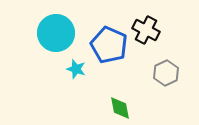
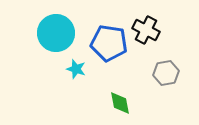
blue pentagon: moved 2 px up; rotated 15 degrees counterclockwise
gray hexagon: rotated 15 degrees clockwise
green diamond: moved 5 px up
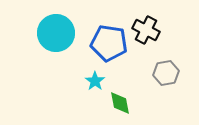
cyan star: moved 19 px right, 12 px down; rotated 18 degrees clockwise
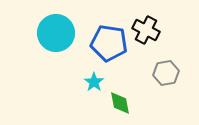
cyan star: moved 1 px left, 1 px down
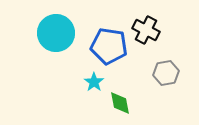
blue pentagon: moved 3 px down
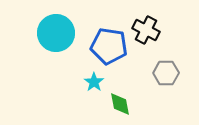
gray hexagon: rotated 10 degrees clockwise
green diamond: moved 1 px down
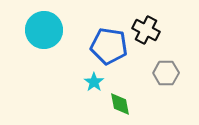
cyan circle: moved 12 px left, 3 px up
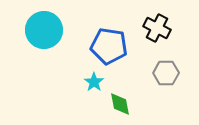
black cross: moved 11 px right, 2 px up
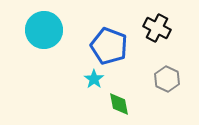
blue pentagon: rotated 12 degrees clockwise
gray hexagon: moved 1 px right, 6 px down; rotated 25 degrees clockwise
cyan star: moved 3 px up
green diamond: moved 1 px left
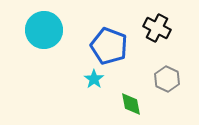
green diamond: moved 12 px right
